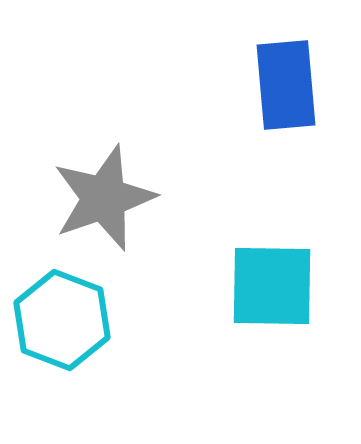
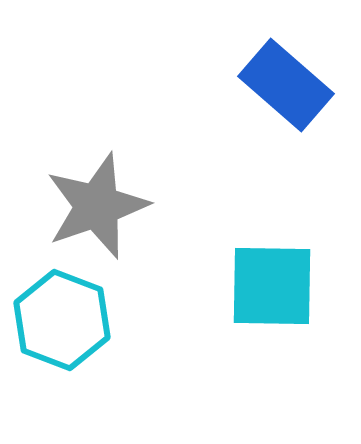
blue rectangle: rotated 44 degrees counterclockwise
gray star: moved 7 px left, 8 px down
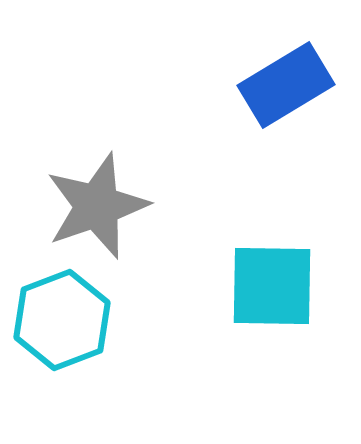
blue rectangle: rotated 72 degrees counterclockwise
cyan hexagon: rotated 18 degrees clockwise
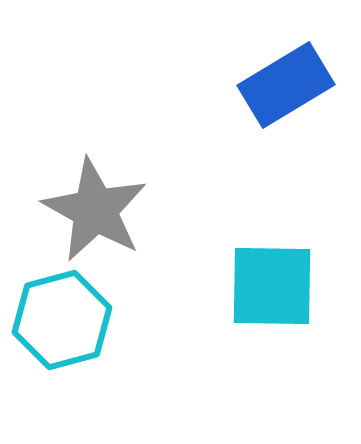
gray star: moved 2 px left, 4 px down; rotated 24 degrees counterclockwise
cyan hexagon: rotated 6 degrees clockwise
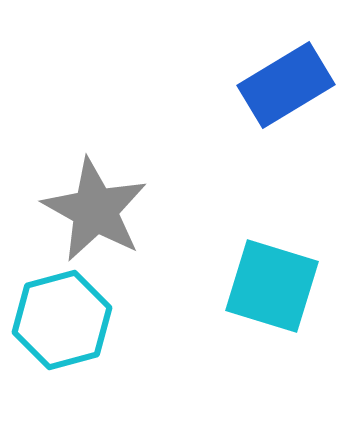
cyan square: rotated 16 degrees clockwise
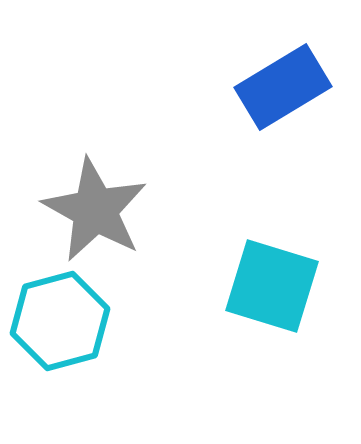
blue rectangle: moved 3 px left, 2 px down
cyan hexagon: moved 2 px left, 1 px down
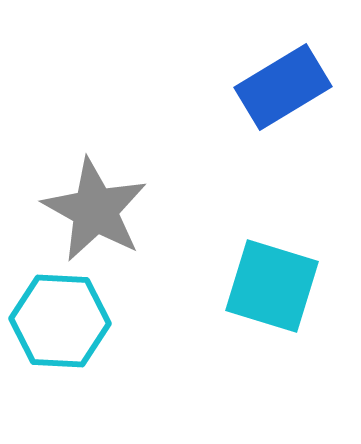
cyan hexagon: rotated 18 degrees clockwise
